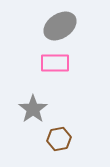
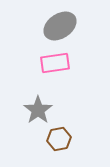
pink rectangle: rotated 8 degrees counterclockwise
gray star: moved 5 px right, 1 px down
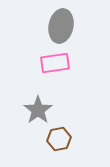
gray ellipse: moved 1 px right; rotated 44 degrees counterclockwise
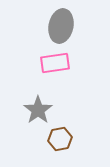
brown hexagon: moved 1 px right
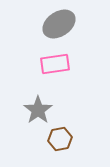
gray ellipse: moved 2 px left, 2 px up; rotated 44 degrees clockwise
pink rectangle: moved 1 px down
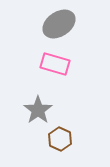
pink rectangle: rotated 24 degrees clockwise
brown hexagon: rotated 25 degrees counterclockwise
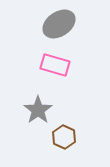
pink rectangle: moved 1 px down
brown hexagon: moved 4 px right, 2 px up
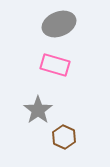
gray ellipse: rotated 12 degrees clockwise
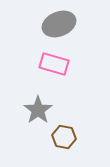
pink rectangle: moved 1 px left, 1 px up
brown hexagon: rotated 15 degrees counterclockwise
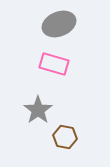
brown hexagon: moved 1 px right
